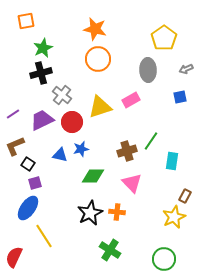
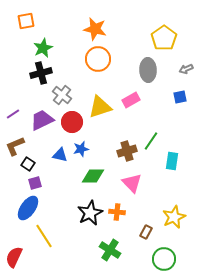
brown rectangle: moved 39 px left, 36 px down
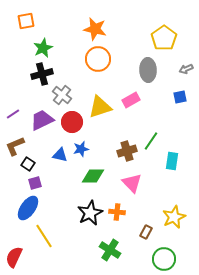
black cross: moved 1 px right, 1 px down
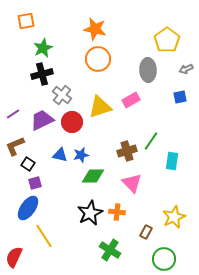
yellow pentagon: moved 3 px right, 2 px down
blue star: moved 6 px down
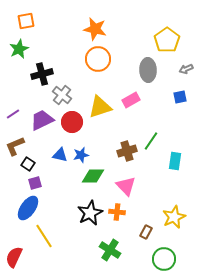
green star: moved 24 px left, 1 px down
cyan rectangle: moved 3 px right
pink triangle: moved 6 px left, 3 px down
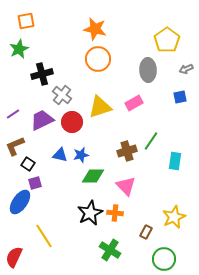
pink rectangle: moved 3 px right, 3 px down
blue ellipse: moved 8 px left, 6 px up
orange cross: moved 2 px left, 1 px down
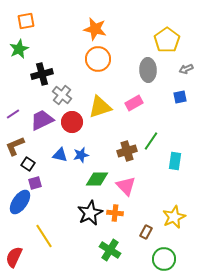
green diamond: moved 4 px right, 3 px down
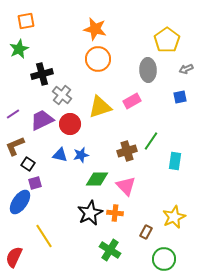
pink rectangle: moved 2 px left, 2 px up
red circle: moved 2 px left, 2 px down
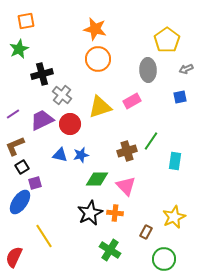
black square: moved 6 px left, 3 px down; rotated 24 degrees clockwise
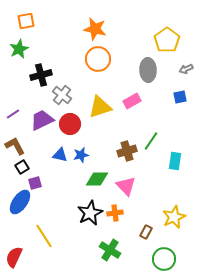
black cross: moved 1 px left, 1 px down
brown L-shape: rotated 85 degrees clockwise
orange cross: rotated 14 degrees counterclockwise
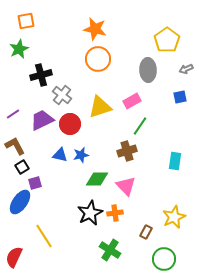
green line: moved 11 px left, 15 px up
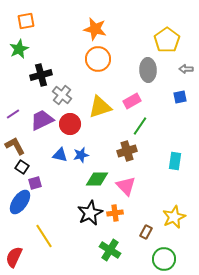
gray arrow: rotated 24 degrees clockwise
black square: rotated 24 degrees counterclockwise
